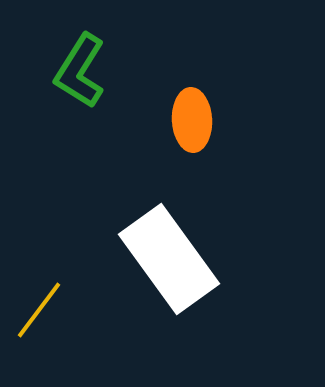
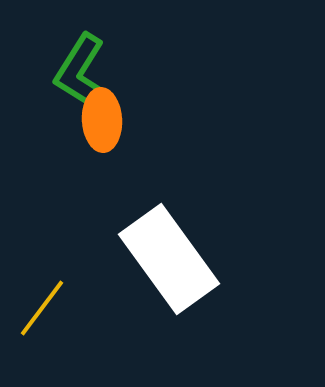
orange ellipse: moved 90 px left
yellow line: moved 3 px right, 2 px up
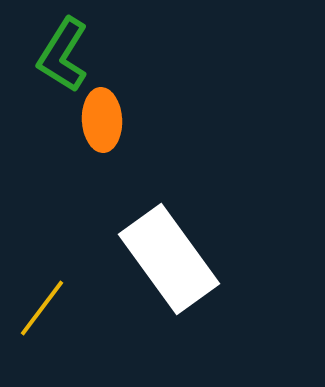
green L-shape: moved 17 px left, 16 px up
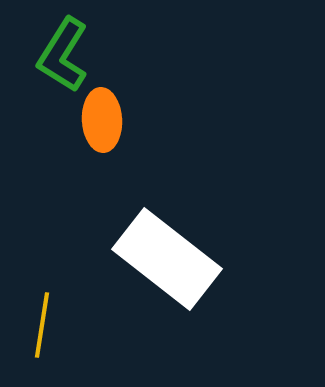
white rectangle: moved 2 px left; rotated 16 degrees counterclockwise
yellow line: moved 17 px down; rotated 28 degrees counterclockwise
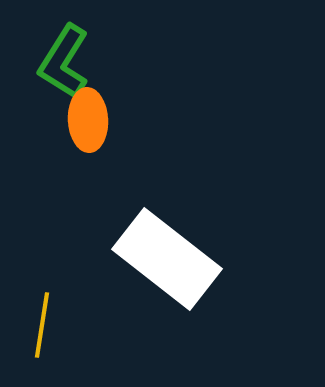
green L-shape: moved 1 px right, 7 px down
orange ellipse: moved 14 px left
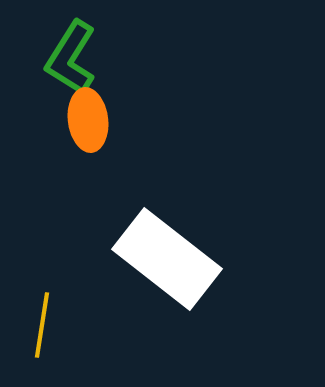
green L-shape: moved 7 px right, 4 px up
orange ellipse: rotated 4 degrees counterclockwise
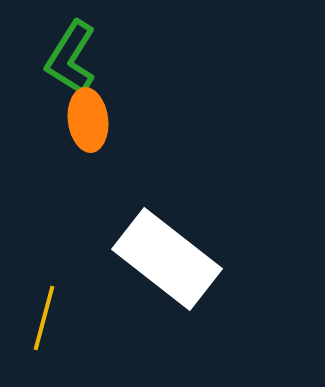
yellow line: moved 2 px right, 7 px up; rotated 6 degrees clockwise
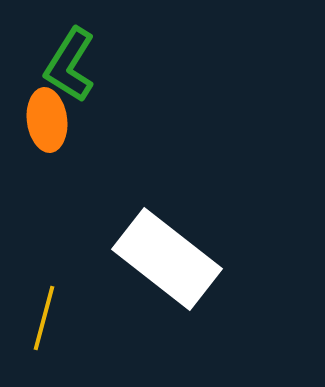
green L-shape: moved 1 px left, 7 px down
orange ellipse: moved 41 px left
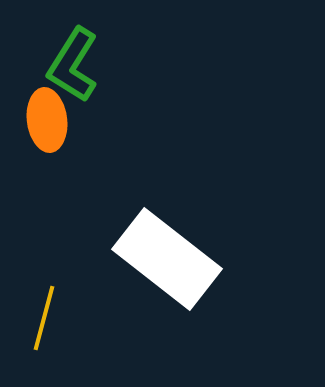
green L-shape: moved 3 px right
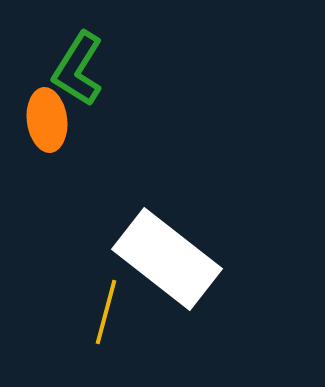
green L-shape: moved 5 px right, 4 px down
yellow line: moved 62 px right, 6 px up
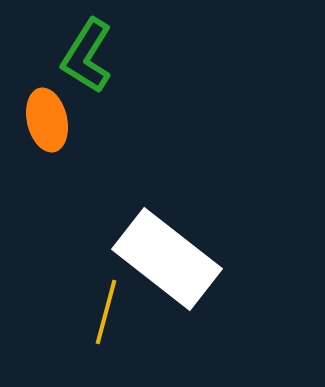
green L-shape: moved 9 px right, 13 px up
orange ellipse: rotated 6 degrees counterclockwise
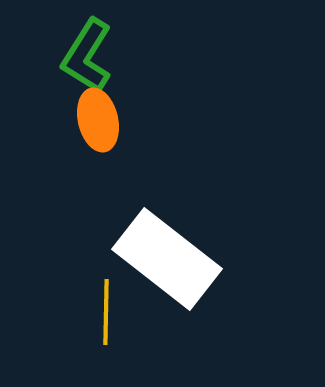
orange ellipse: moved 51 px right
yellow line: rotated 14 degrees counterclockwise
